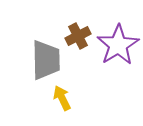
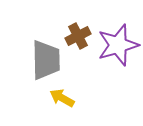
purple star: rotated 15 degrees clockwise
yellow arrow: rotated 35 degrees counterclockwise
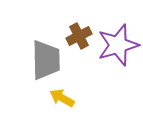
brown cross: moved 1 px right
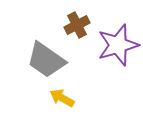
brown cross: moved 2 px left, 11 px up
gray trapezoid: rotated 126 degrees clockwise
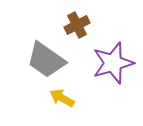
purple star: moved 5 px left, 18 px down
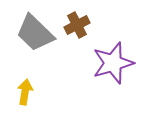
gray trapezoid: moved 11 px left, 27 px up; rotated 9 degrees clockwise
yellow arrow: moved 37 px left, 6 px up; rotated 70 degrees clockwise
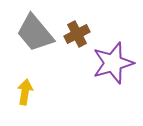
brown cross: moved 9 px down
gray trapezoid: rotated 6 degrees clockwise
